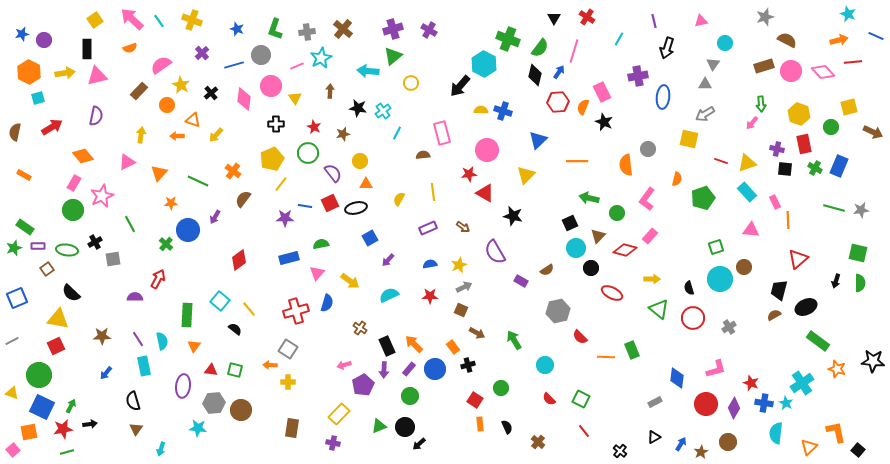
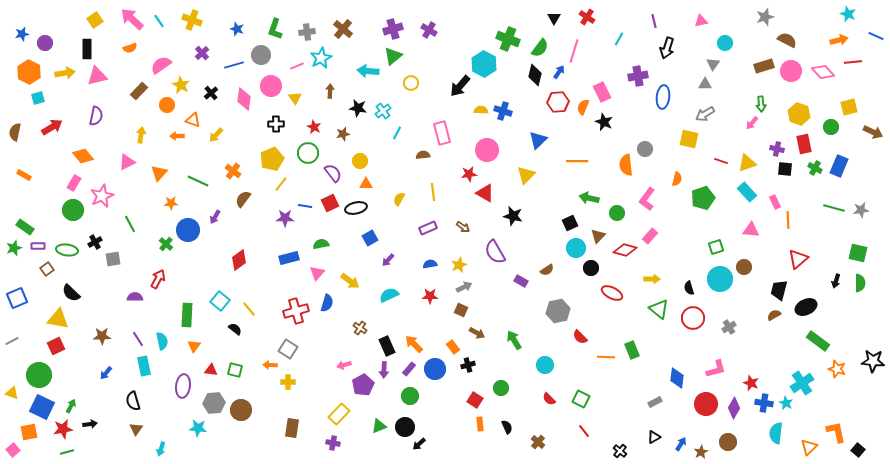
purple circle at (44, 40): moved 1 px right, 3 px down
gray circle at (648, 149): moved 3 px left
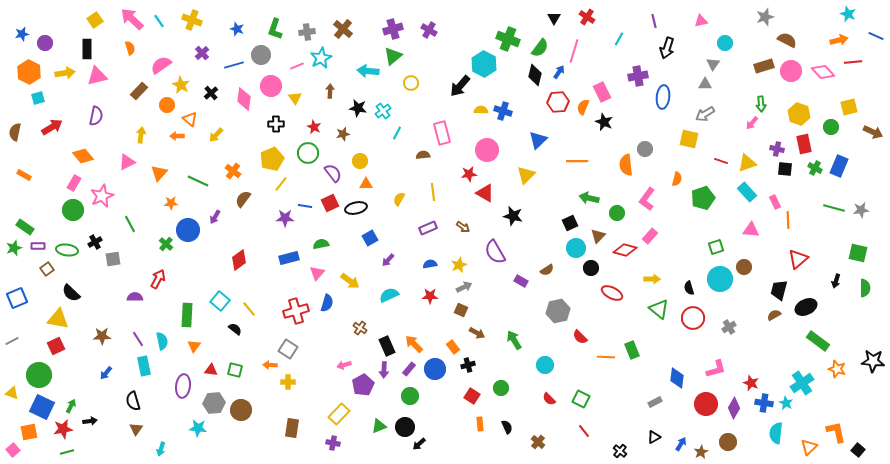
orange semicircle at (130, 48): rotated 88 degrees counterclockwise
orange triangle at (193, 120): moved 3 px left, 1 px up; rotated 21 degrees clockwise
green semicircle at (860, 283): moved 5 px right, 5 px down
red square at (475, 400): moved 3 px left, 4 px up
black arrow at (90, 424): moved 3 px up
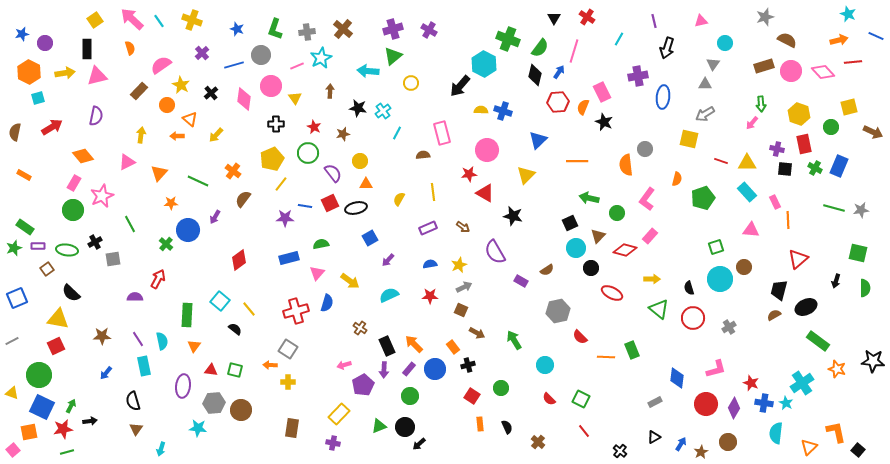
yellow triangle at (747, 163): rotated 18 degrees clockwise
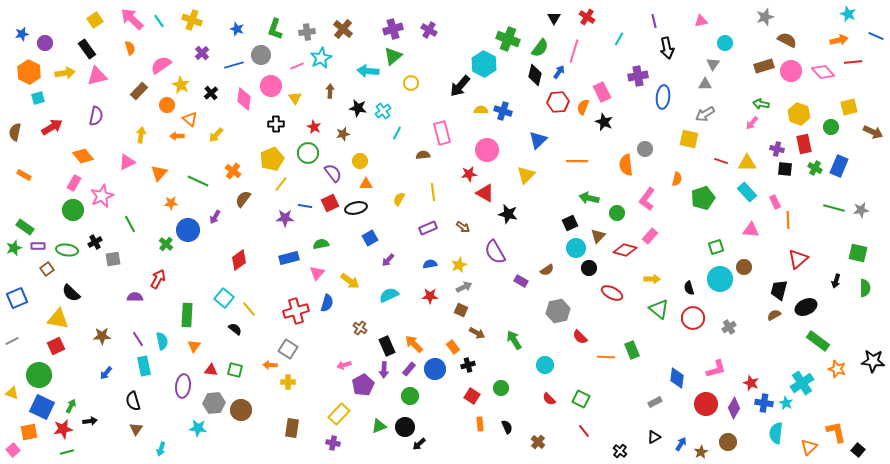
black arrow at (667, 48): rotated 30 degrees counterclockwise
black rectangle at (87, 49): rotated 36 degrees counterclockwise
green arrow at (761, 104): rotated 105 degrees clockwise
black star at (513, 216): moved 5 px left, 2 px up
black circle at (591, 268): moved 2 px left
cyan square at (220, 301): moved 4 px right, 3 px up
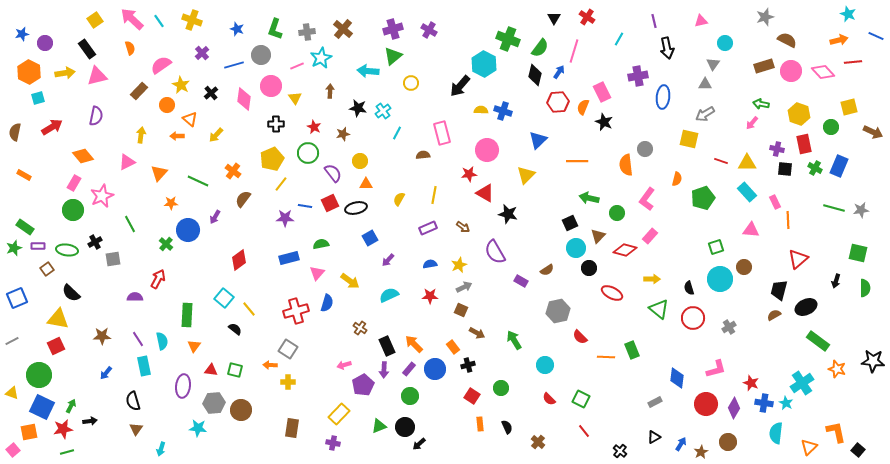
yellow line at (433, 192): moved 1 px right, 3 px down; rotated 18 degrees clockwise
